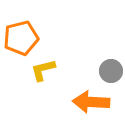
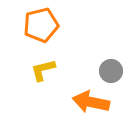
orange pentagon: moved 20 px right, 13 px up
orange arrow: rotated 9 degrees clockwise
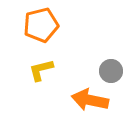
yellow L-shape: moved 2 px left
orange arrow: moved 1 px left, 2 px up
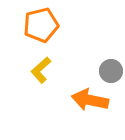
yellow L-shape: rotated 28 degrees counterclockwise
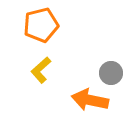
gray circle: moved 2 px down
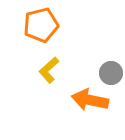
yellow L-shape: moved 8 px right
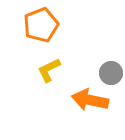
orange pentagon: rotated 8 degrees counterclockwise
yellow L-shape: rotated 16 degrees clockwise
